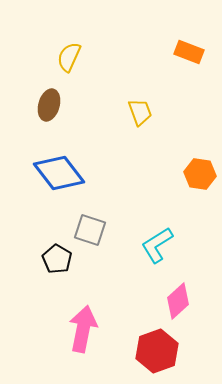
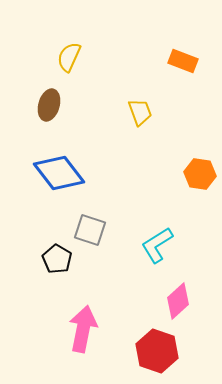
orange rectangle: moved 6 px left, 9 px down
red hexagon: rotated 21 degrees counterclockwise
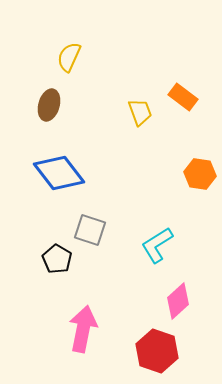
orange rectangle: moved 36 px down; rotated 16 degrees clockwise
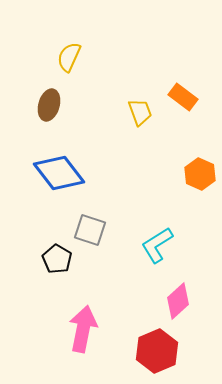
orange hexagon: rotated 16 degrees clockwise
red hexagon: rotated 18 degrees clockwise
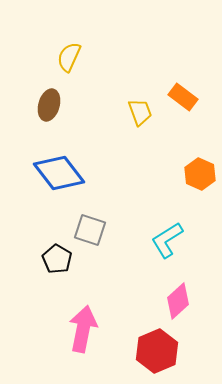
cyan L-shape: moved 10 px right, 5 px up
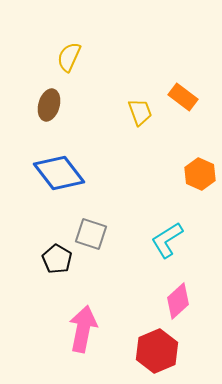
gray square: moved 1 px right, 4 px down
